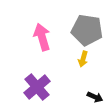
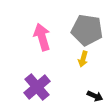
black arrow: moved 1 px up
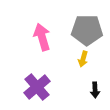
gray pentagon: rotated 8 degrees counterclockwise
black arrow: moved 6 px up; rotated 63 degrees clockwise
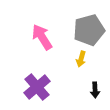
gray pentagon: moved 2 px right; rotated 16 degrees counterclockwise
pink arrow: rotated 16 degrees counterclockwise
yellow arrow: moved 2 px left
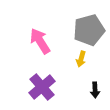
pink arrow: moved 2 px left, 4 px down
purple cross: moved 5 px right
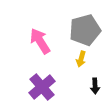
gray pentagon: moved 4 px left
black arrow: moved 4 px up
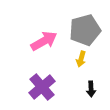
pink arrow: moved 4 px right; rotated 92 degrees clockwise
black arrow: moved 4 px left, 3 px down
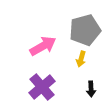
pink arrow: moved 1 px left, 5 px down
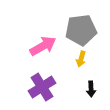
gray pentagon: moved 4 px left; rotated 8 degrees clockwise
purple cross: rotated 8 degrees clockwise
